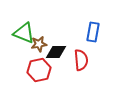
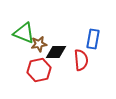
blue rectangle: moved 7 px down
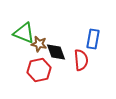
brown star: rotated 21 degrees clockwise
black diamond: rotated 70 degrees clockwise
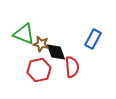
green triangle: moved 1 px down
blue rectangle: rotated 18 degrees clockwise
brown star: moved 2 px right
red semicircle: moved 9 px left, 7 px down
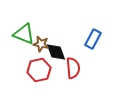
red semicircle: moved 1 px right, 1 px down
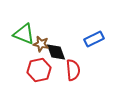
blue rectangle: moved 1 px right; rotated 36 degrees clockwise
red semicircle: moved 2 px down
